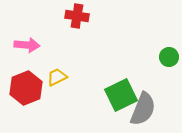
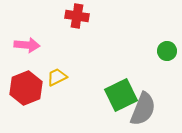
green circle: moved 2 px left, 6 px up
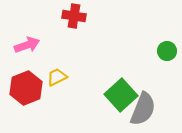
red cross: moved 3 px left
pink arrow: rotated 25 degrees counterclockwise
green square: rotated 16 degrees counterclockwise
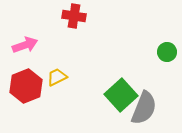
pink arrow: moved 2 px left
green circle: moved 1 px down
red hexagon: moved 2 px up
gray semicircle: moved 1 px right, 1 px up
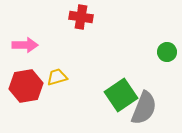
red cross: moved 7 px right, 1 px down
pink arrow: rotated 20 degrees clockwise
yellow trapezoid: rotated 10 degrees clockwise
red hexagon: rotated 12 degrees clockwise
green square: rotated 8 degrees clockwise
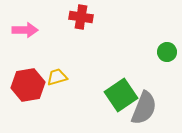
pink arrow: moved 15 px up
red hexagon: moved 2 px right, 1 px up
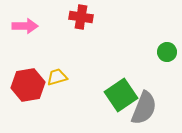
pink arrow: moved 4 px up
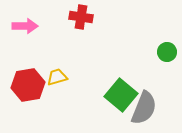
green square: rotated 16 degrees counterclockwise
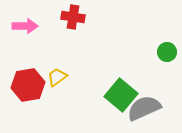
red cross: moved 8 px left
yellow trapezoid: rotated 20 degrees counterclockwise
gray semicircle: rotated 136 degrees counterclockwise
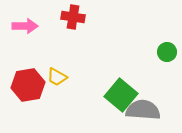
yellow trapezoid: rotated 115 degrees counterclockwise
gray semicircle: moved 1 px left, 2 px down; rotated 28 degrees clockwise
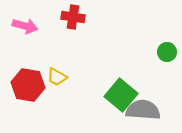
pink arrow: rotated 15 degrees clockwise
red hexagon: rotated 20 degrees clockwise
